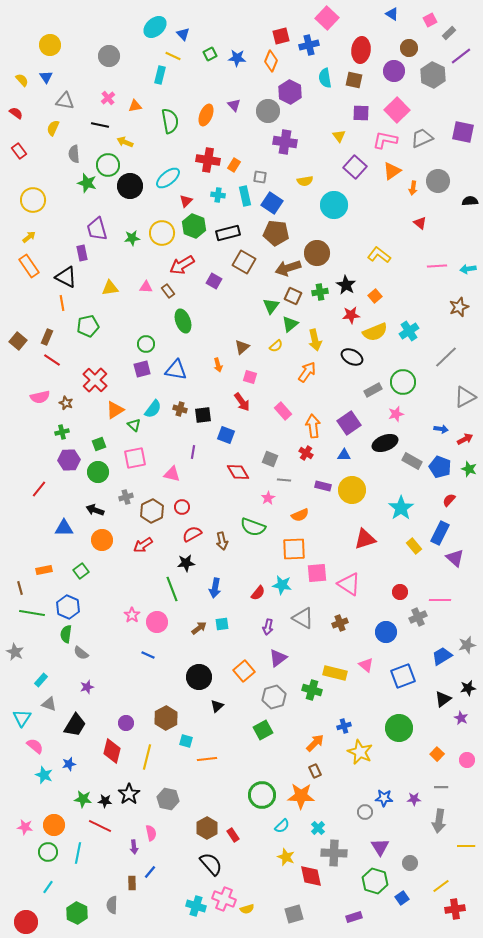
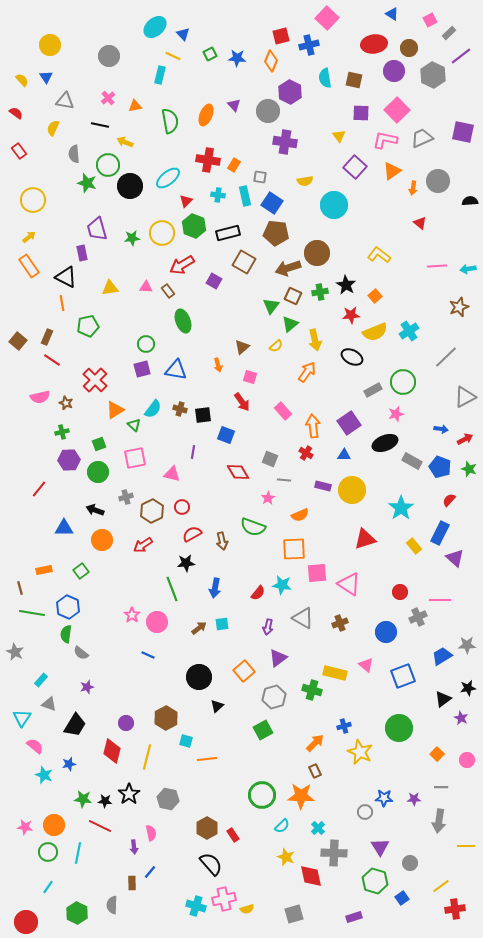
red ellipse at (361, 50): moved 13 px right, 6 px up; rotated 75 degrees clockwise
gray star at (467, 645): rotated 12 degrees clockwise
pink cross at (224, 899): rotated 35 degrees counterclockwise
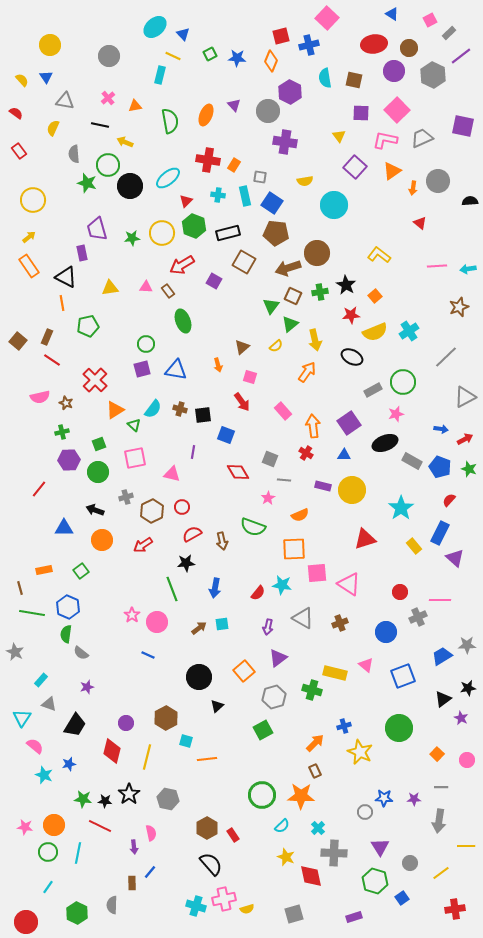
purple square at (463, 132): moved 6 px up
yellow line at (441, 886): moved 13 px up
